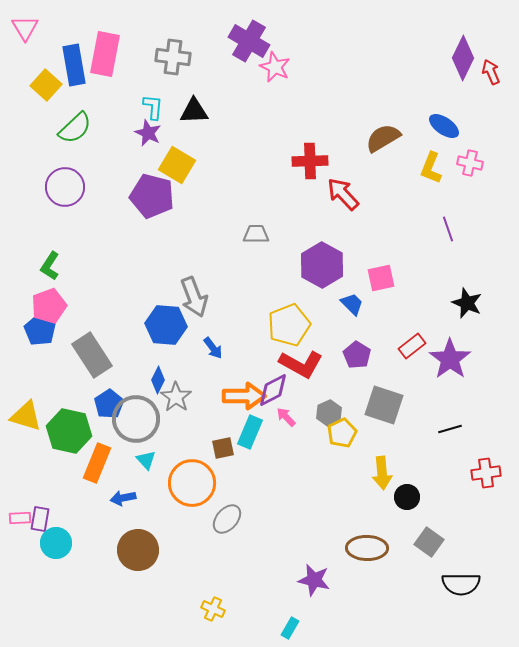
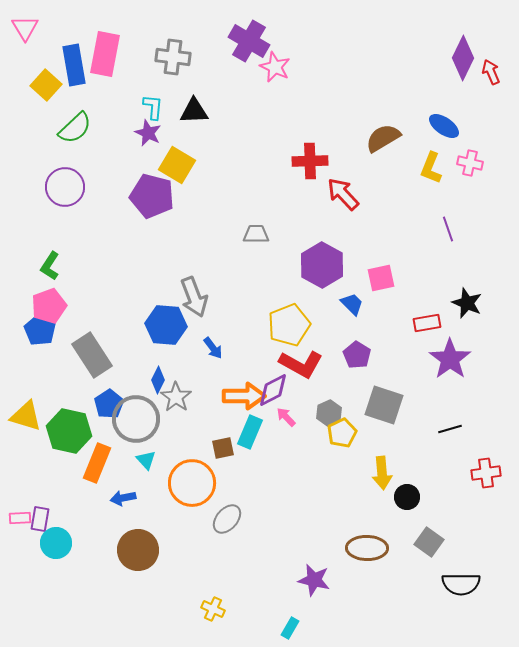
red rectangle at (412, 346): moved 15 px right, 23 px up; rotated 28 degrees clockwise
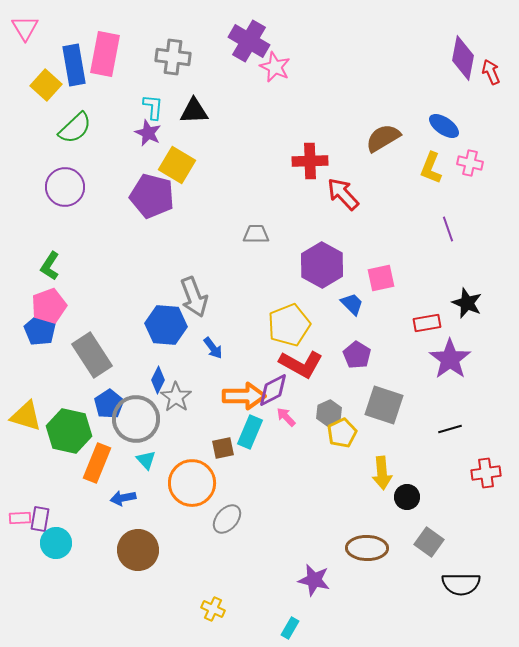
purple diamond at (463, 58): rotated 15 degrees counterclockwise
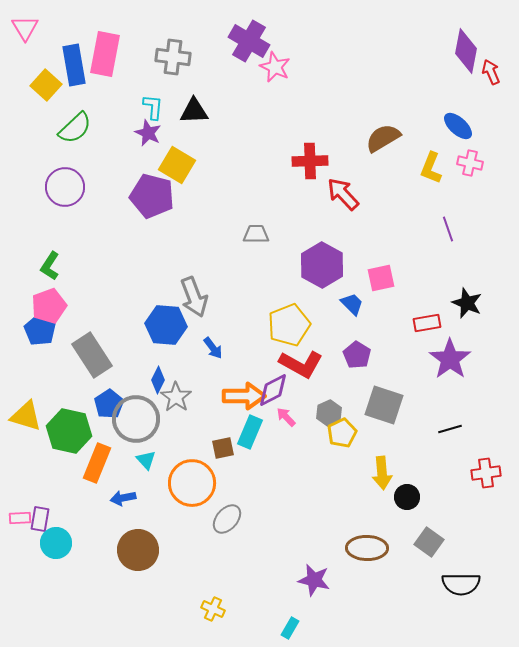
purple diamond at (463, 58): moved 3 px right, 7 px up
blue ellipse at (444, 126): moved 14 px right; rotated 8 degrees clockwise
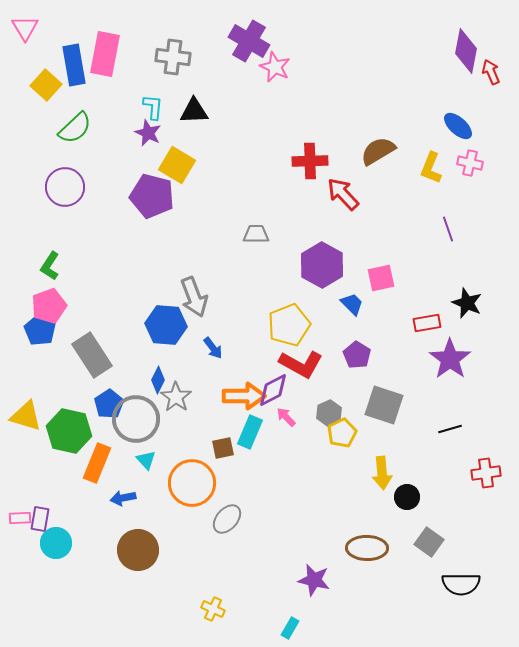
brown semicircle at (383, 138): moved 5 px left, 13 px down
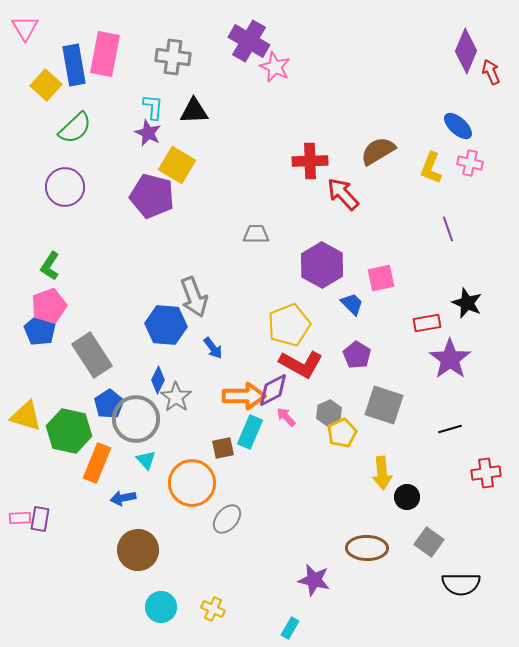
purple diamond at (466, 51): rotated 12 degrees clockwise
cyan circle at (56, 543): moved 105 px right, 64 px down
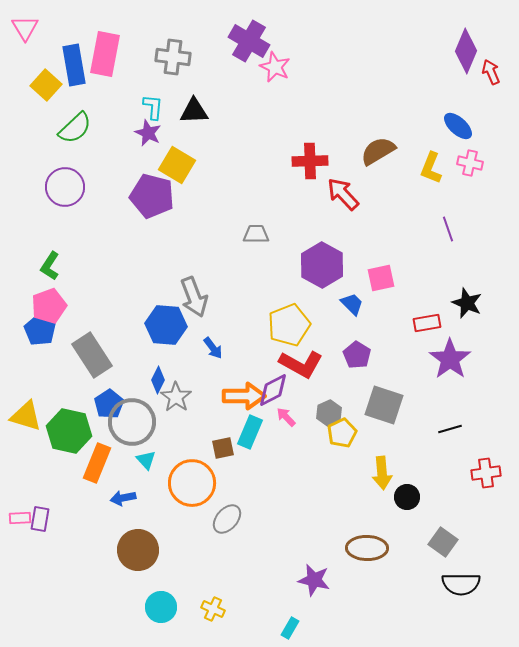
gray circle at (136, 419): moved 4 px left, 3 px down
gray square at (429, 542): moved 14 px right
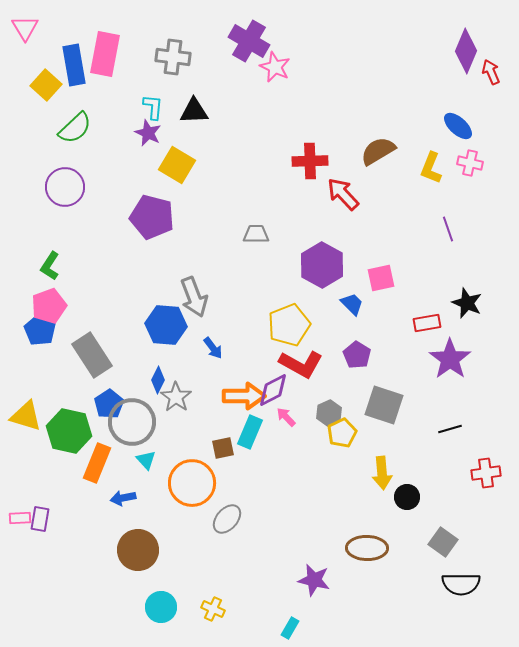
purple pentagon at (152, 196): moved 21 px down
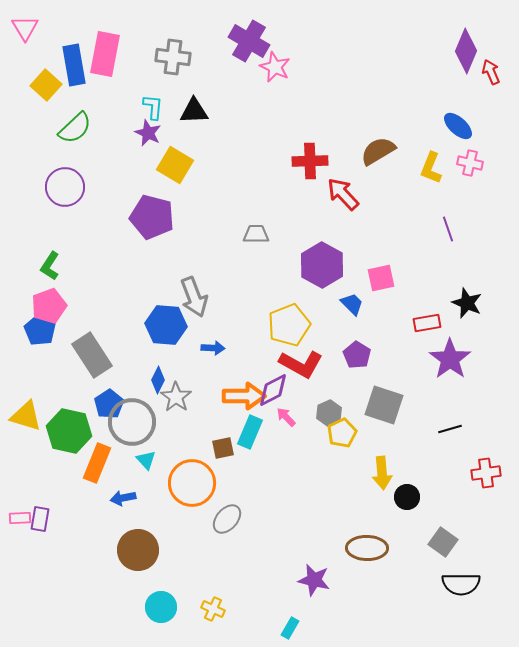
yellow square at (177, 165): moved 2 px left
blue arrow at (213, 348): rotated 50 degrees counterclockwise
